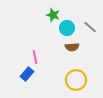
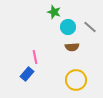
green star: moved 1 px right, 3 px up
cyan circle: moved 1 px right, 1 px up
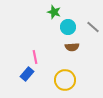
gray line: moved 3 px right
yellow circle: moved 11 px left
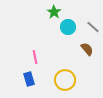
green star: rotated 16 degrees clockwise
brown semicircle: moved 15 px right, 2 px down; rotated 128 degrees counterclockwise
blue rectangle: moved 2 px right, 5 px down; rotated 56 degrees counterclockwise
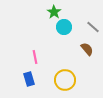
cyan circle: moved 4 px left
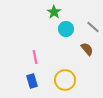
cyan circle: moved 2 px right, 2 px down
blue rectangle: moved 3 px right, 2 px down
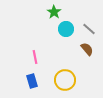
gray line: moved 4 px left, 2 px down
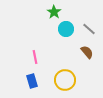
brown semicircle: moved 3 px down
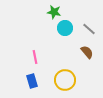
green star: rotated 24 degrees counterclockwise
cyan circle: moved 1 px left, 1 px up
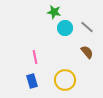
gray line: moved 2 px left, 2 px up
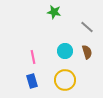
cyan circle: moved 23 px down
brown semicircle: rotated 24 degrees clockwise
pink line: moved 2 px left
